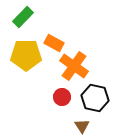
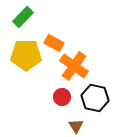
brown triangle: moved 6 px left
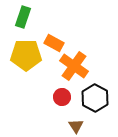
green rectangle: rotated 25 degrees counterclockwise
black hexagon: rotated 16 degrees clockwise
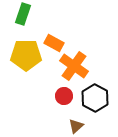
green rectangle: moved 3 px up
red circle: moved 2 px right, 1 px up
brown triangle: rotated 21 degrees clockwise
